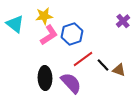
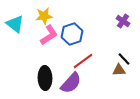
purple cross: rotated 16 degrees counterclockwise
red line: moved 2 px down
black line: moved 21 px right, 6 px up
brown triangle: rotated 24 degrees counterclockwise
purple semicircle: rotated 85 degrees clockwise
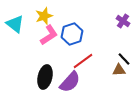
yellow star: rotated 12 degrees counterclockwise
black ellipse: moved 1 px up; rotated 15 degrees clockwise
purple semicircle: moved 1 px left, 1 px up
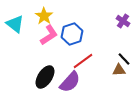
yellow star: rotated 18 degrees counterclockwise
black ellipse: rotated 20 degrees clockwise
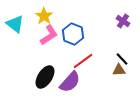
blue hexagon: moved 1 px right; rotated 20 degrees counterclockwise
black line: moved 2 px left
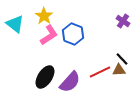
red line: moved 17 px right, 11 px down; rotated 10 degrees clockwise
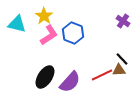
cyan triangle: moved 2 px right; rotated 24 degrees counterclockwise
blue hexagon: moved 1 px up
red line: moved 2 px right, 3 px down
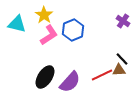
yellow star: moved 1 px up
blue hexagon: moved 3 px up; rotated 15 degrees clockwise
